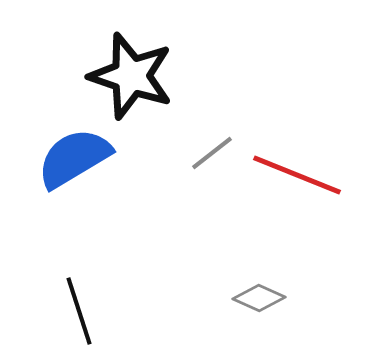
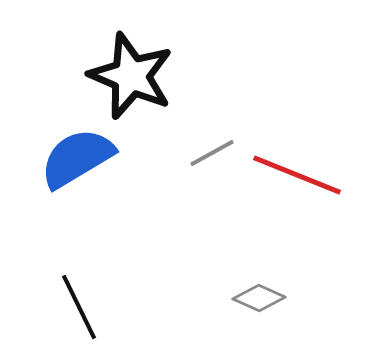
black star: rotated 4 degrees clockwise
gray line: rotated 9 degrees clockwise
blue semicircle: moved 3 px right
black line: moved 4 px up; rotated 8 degrees counterclockwise
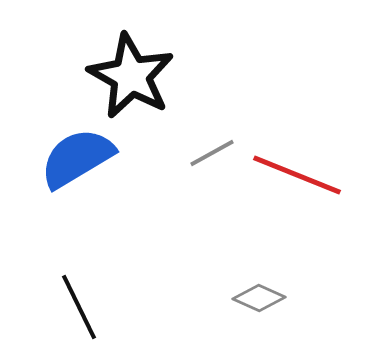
black star: rotated 6 degrees clockwise
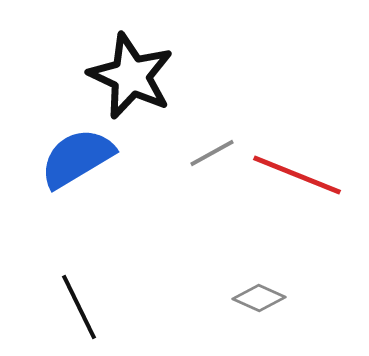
black star: rotated 4 degrees counterclockwise
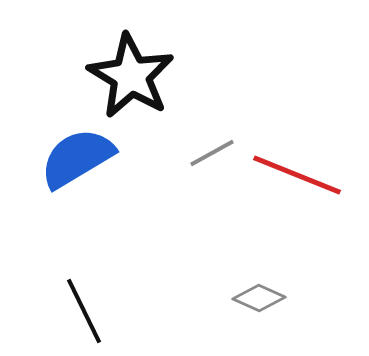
black star: rotated 6 degrees clockwise
black line: moved 5 px right, 4 px down
